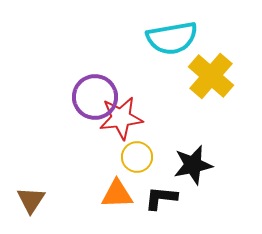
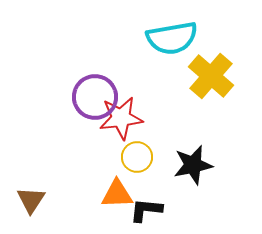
black L-shape: moved 15 px left, 12 px down
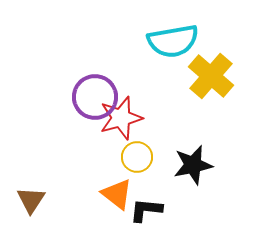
cyan semicircle: moved 1 px right, 3 px down
red star: rotated 9 degrees counterclockwise
orange triangle: rotated 40 degrees clockwise
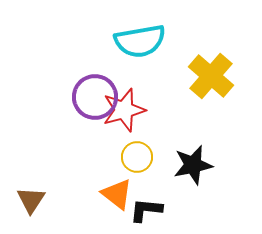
cyan semicircle: moved 33 px left
red star: moved 3 px right, 8 px up
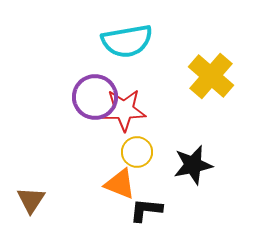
cyan semicircle: moved 13 px left
red star: rotated 15 degrees clockwise
yellow circle: moved 5 px up
orange triangle: moved 3 px right, 10 px up; rotated 16 degrees counterclockwise
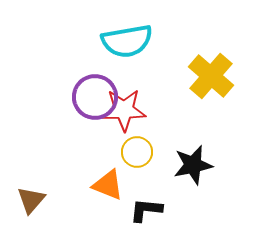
orange triangle: moved 12 px left, 1 px down
brown triangle: rotated 8 degrees clockwise
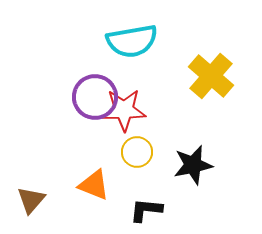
cyan semicircle: moved 5 px right
orange triangle: moved 14 px left
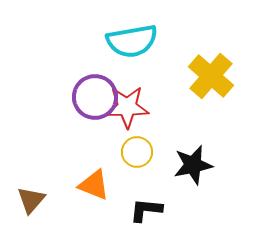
red star: moved 3 px right, 3 px up
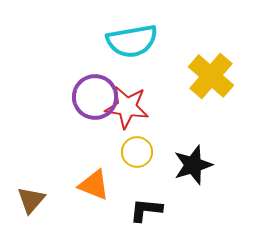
red star: rotated 9 degrees clockwise
black star: rotated 6 degrees counterclockwise
